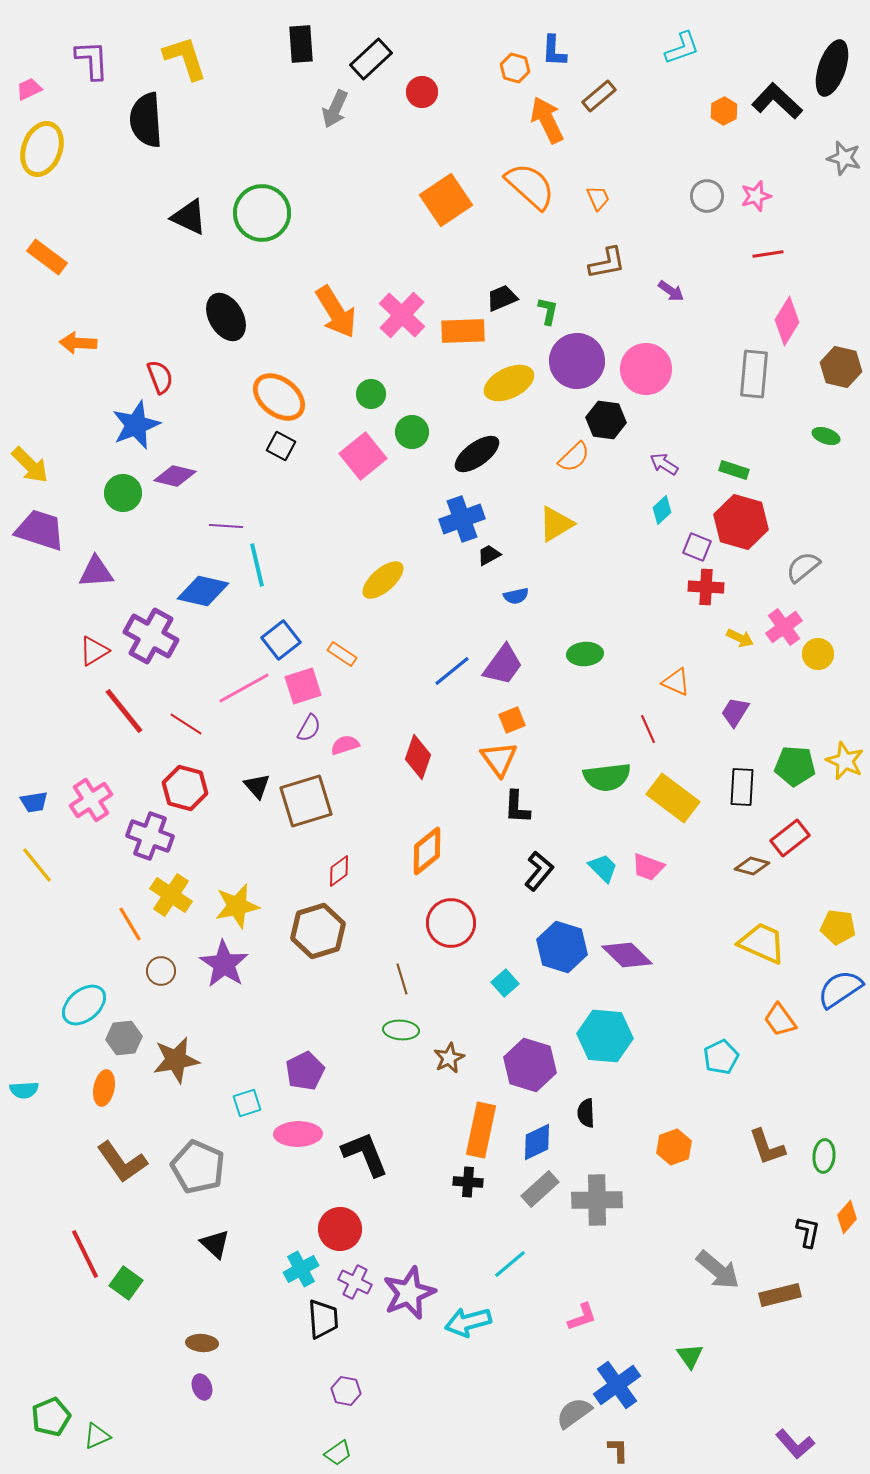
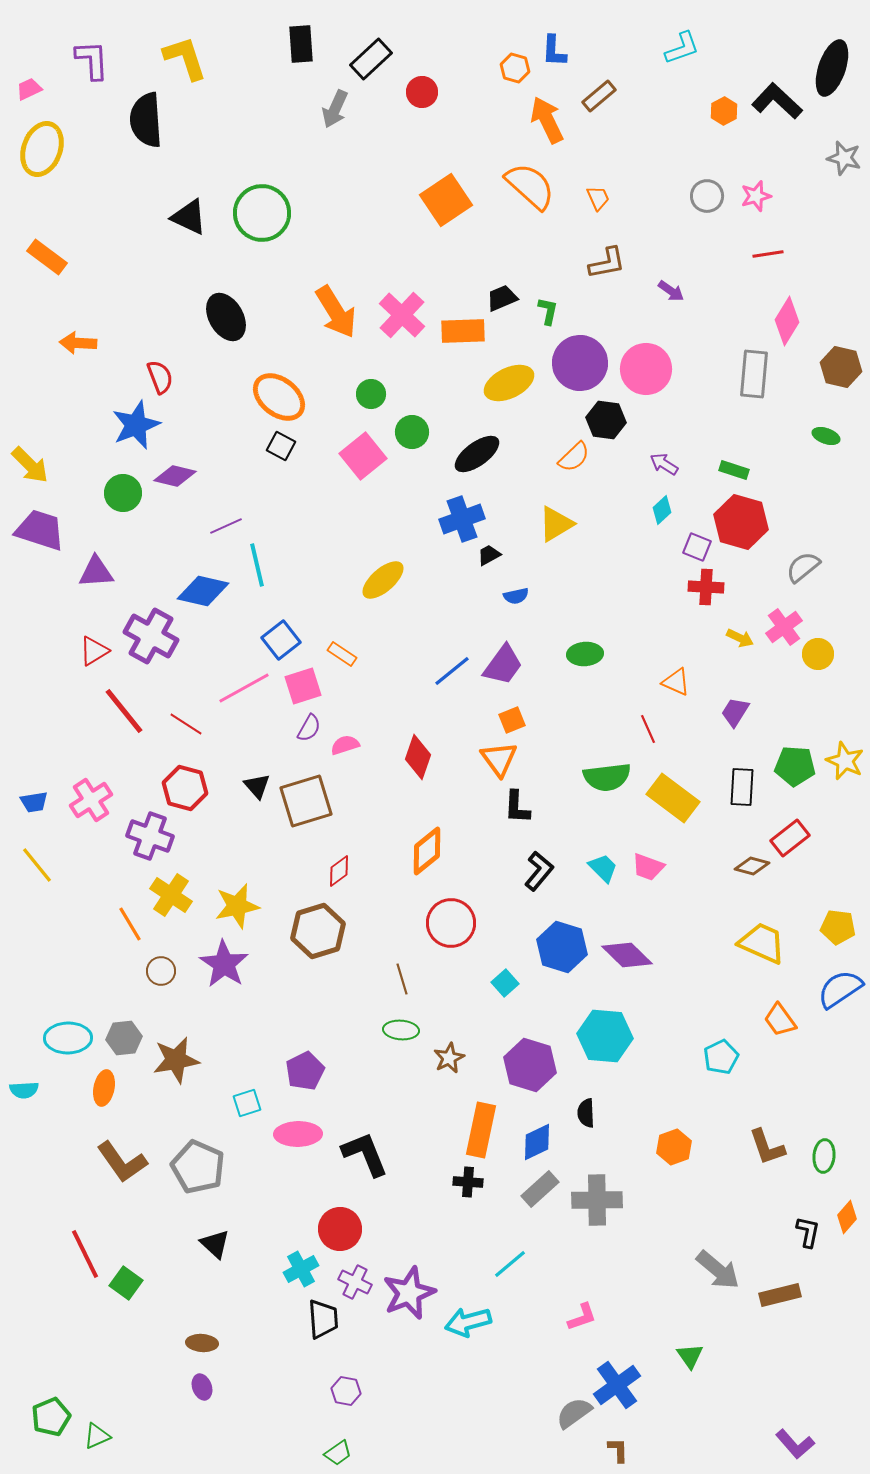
purple circle at (577, 361): moved 3 px right, 2 px down
purple line at (226, 526): rotated 28 degrees counterclockwise
cyan ellipse at (84, 1005): moved 16 px left, 33 px down; rotated 39 degrees clockwise
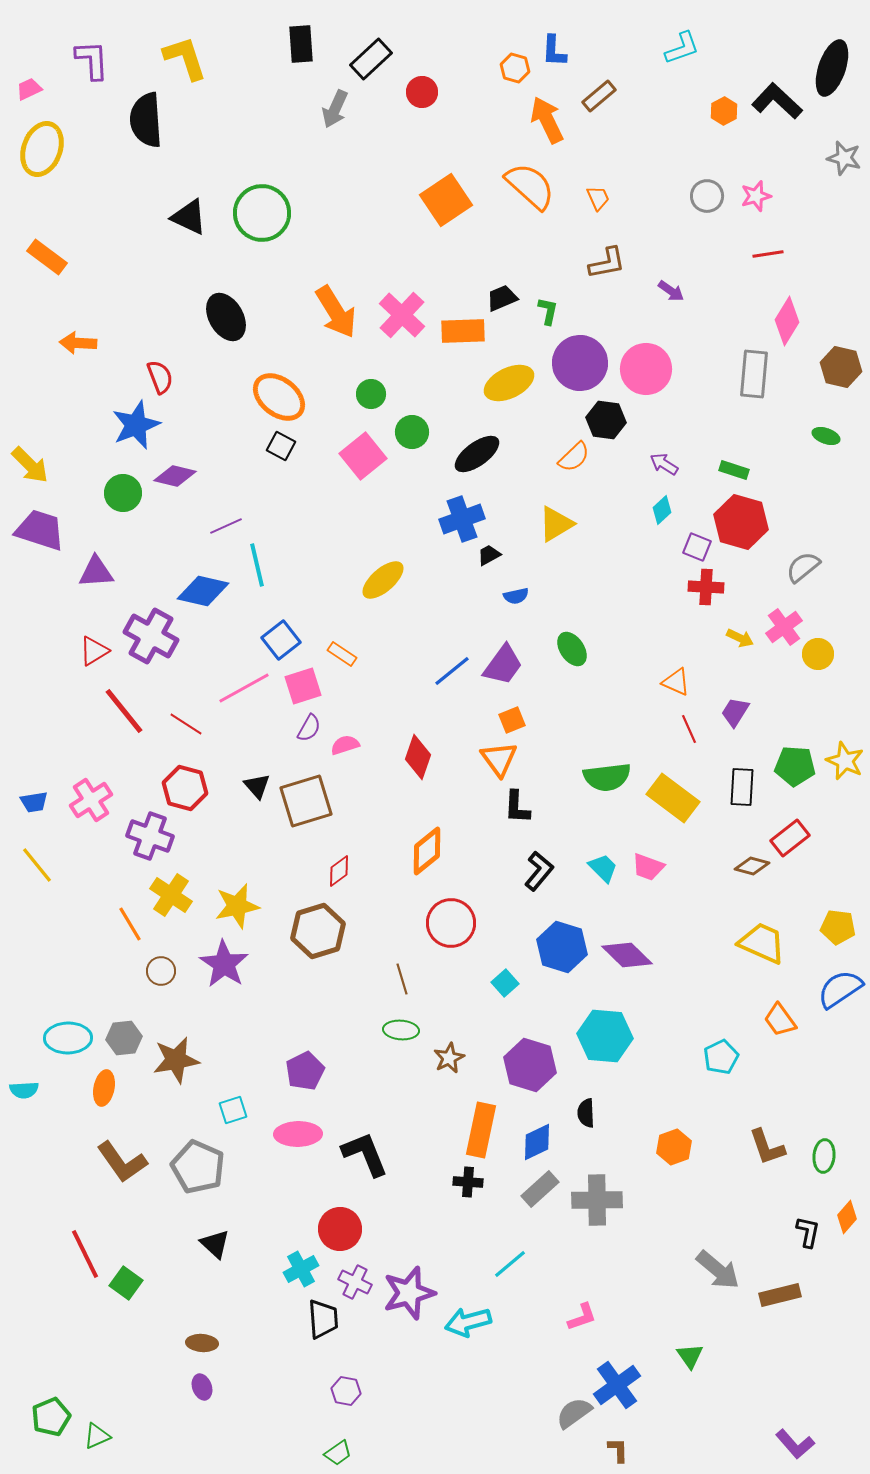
green ellipse at (585, 654): moved 13 px left, 5 px up; rotated 60 degrees clockwise
red line at (648, 729): moved 41 px right
cyan square at (247, 1103): moved 14 px left, 7 px down
purple star at (409, 1293): rotated 6 degrees clockwise
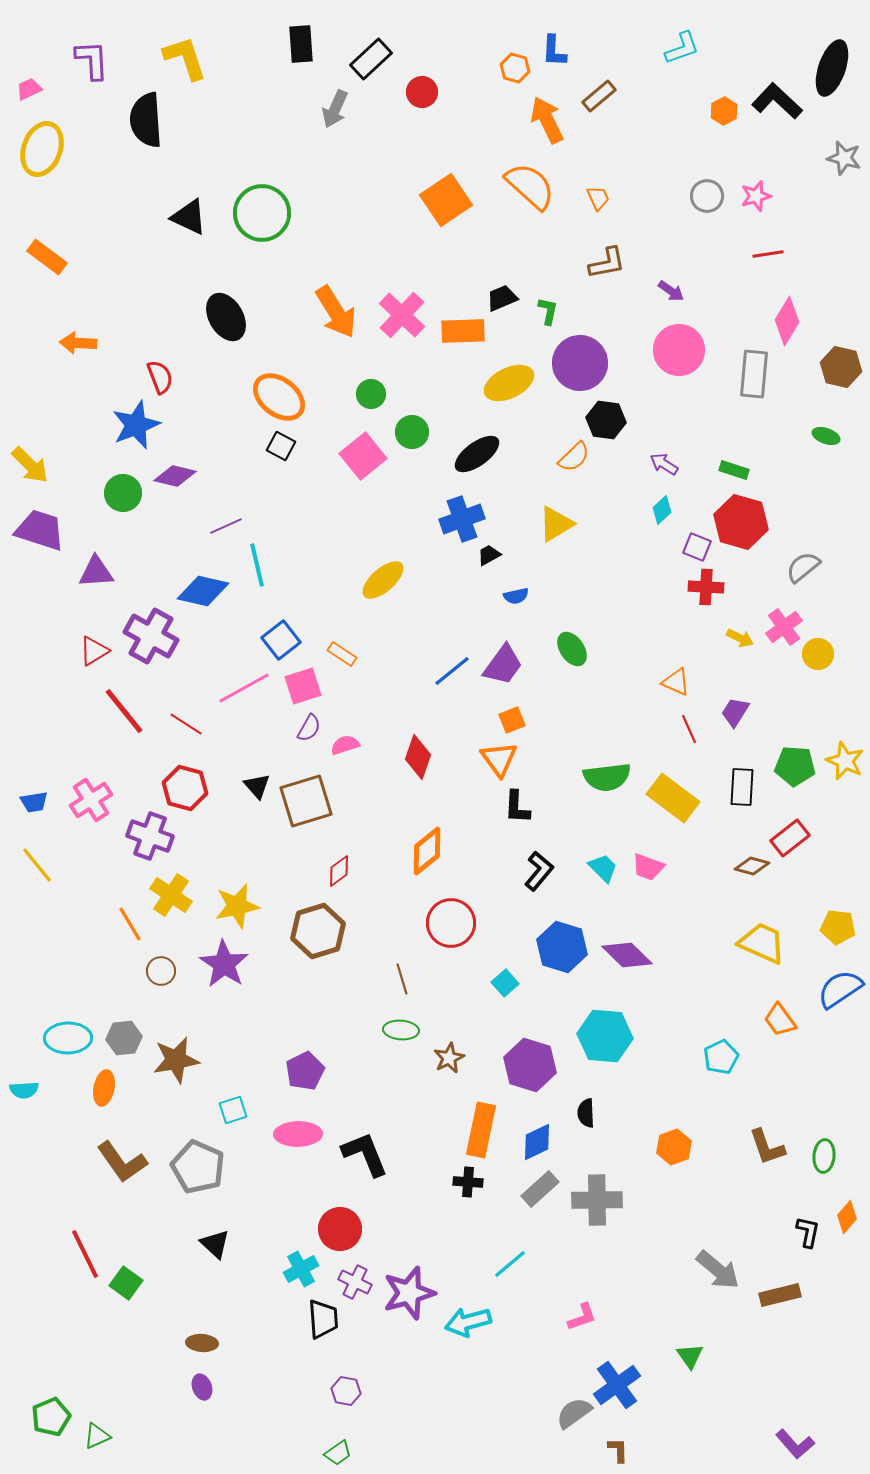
pink circle at (646, 369): moved 33 px right, 19 px up
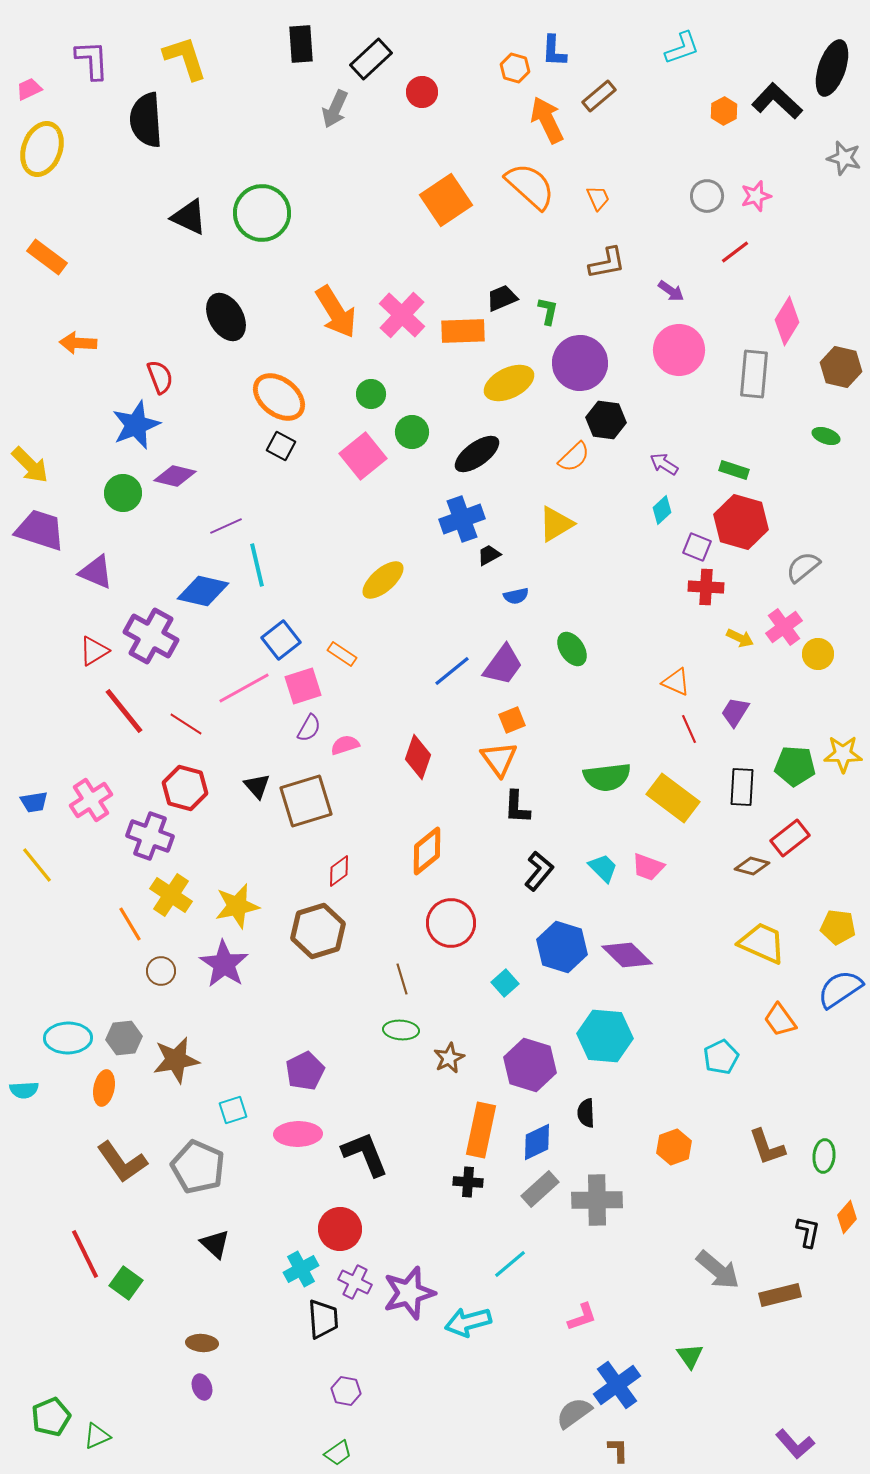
red line at (768, 254): moved 33 px left, 2 px up; rotated 28 degrees counterclockwise
purple triangle at (96, 572): rotated 27 degrees clockwise
yellow star at (845, 761): moved 2 px left, 7 px up; rotated 24 degrees counterclockwise
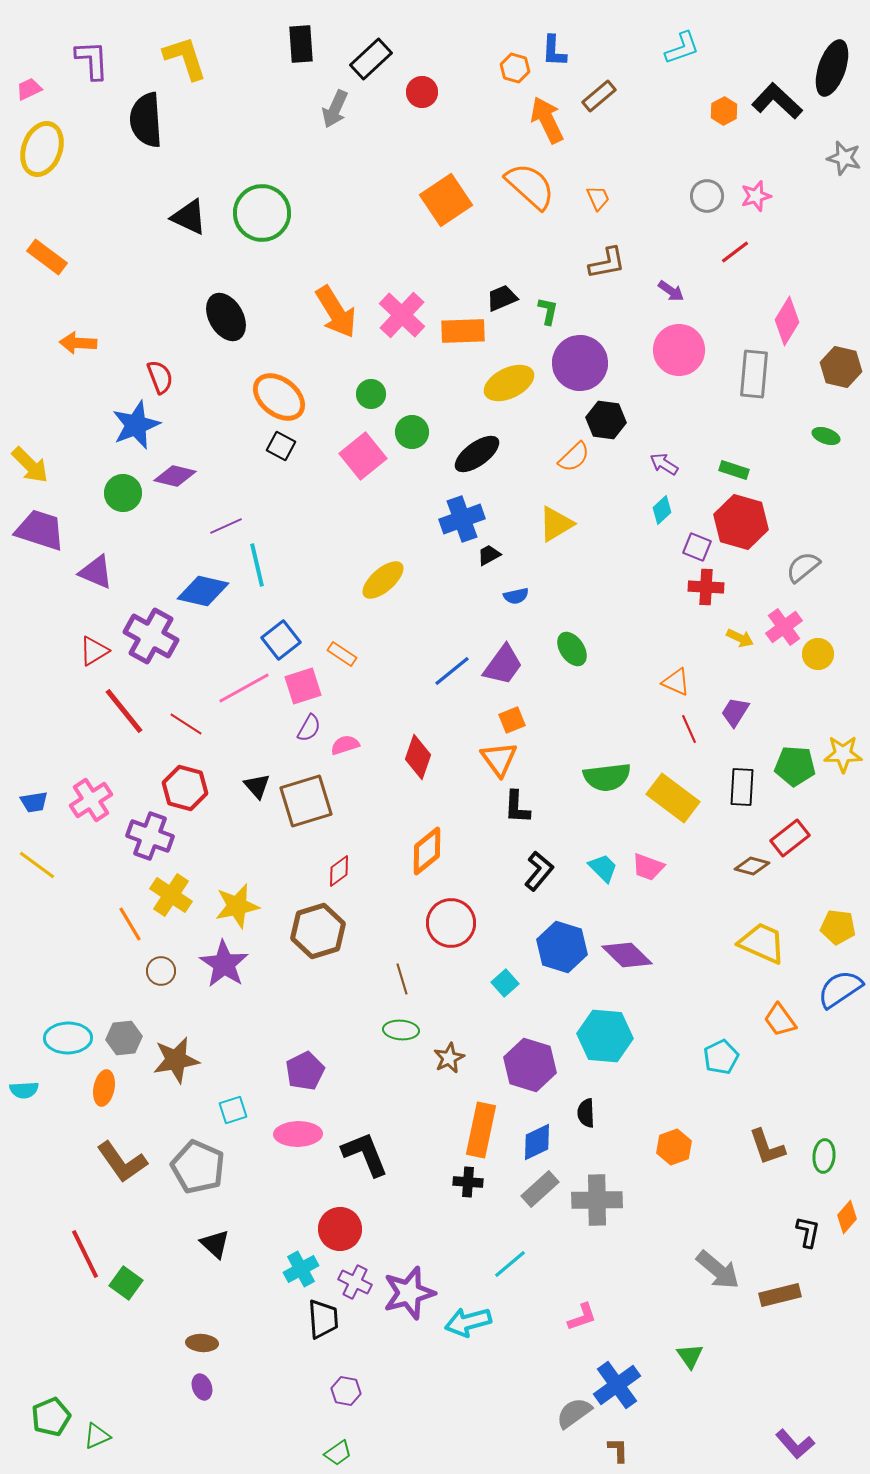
yellow line at (37, 865): rotated 15 degrees counterclockwise
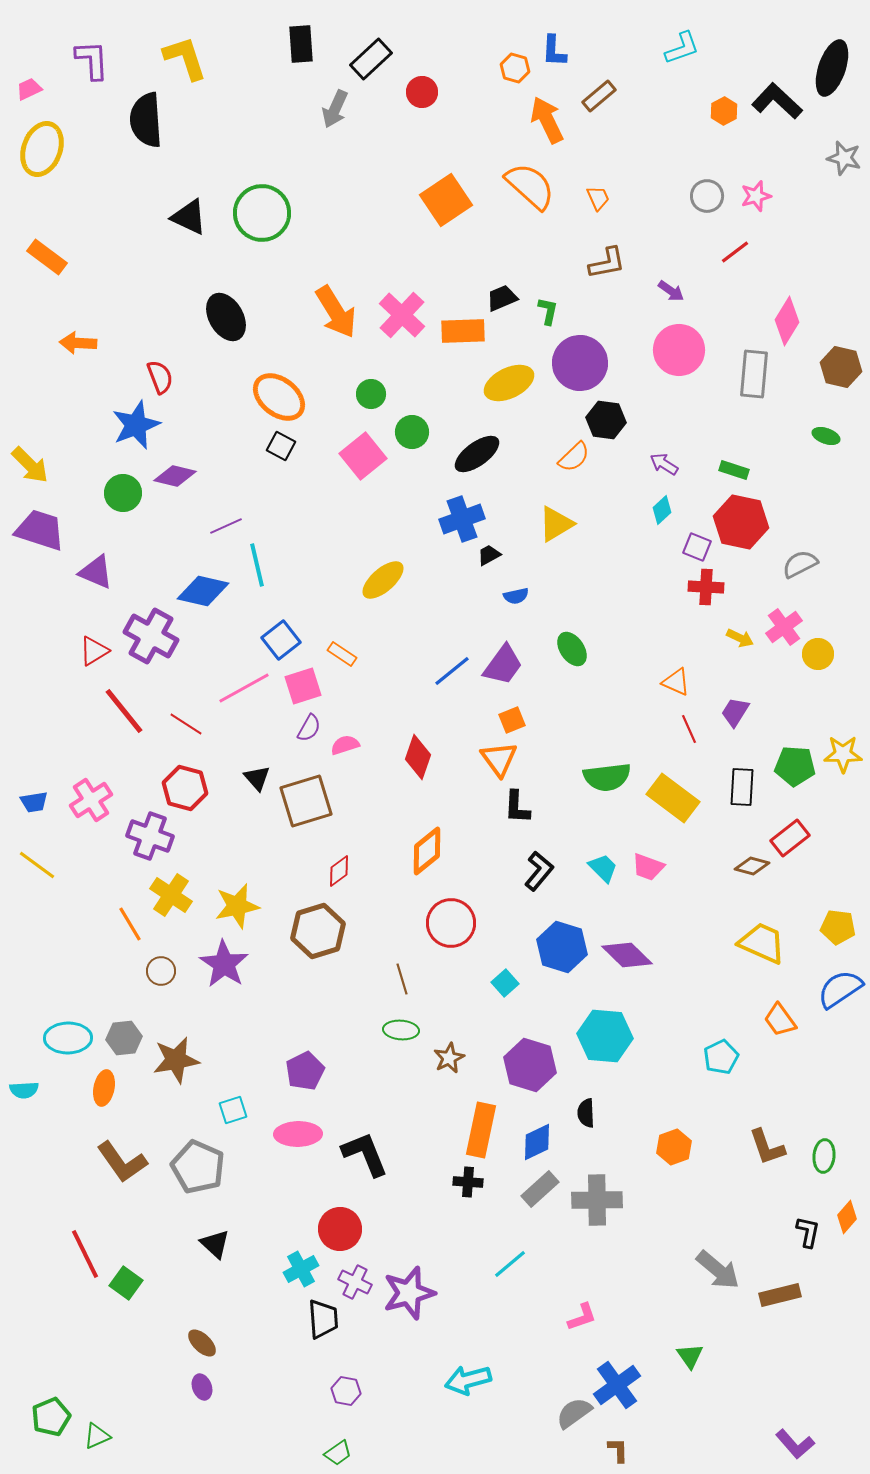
red hexagon at (741, 522): rotated 4 degrees counterclockwise
gray semicircle at (803, 567): moved 3 px left, 3 px up; rotated 12 degrees clockwise
black triangle at (257, 786): moved 8 px up
cyan arrow at (468, 1322): moved 58 px down
brown ellipse at (202, 1343): rotated 40 degrees clockwise
